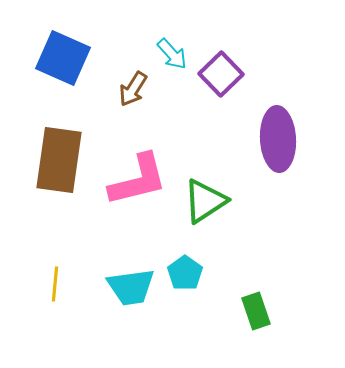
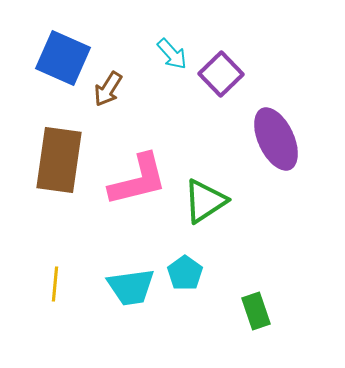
brown arrow: moved 25 px left
purple ellipse: moved 2 px left; rotated 22 degrees counterclockwise
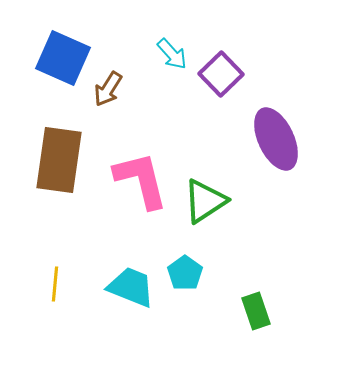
pink L-shape: moved 3 px right; rotated 90 degrees counterclockwise
cyan trapezoid: rotated 150 degrees counterclockwise
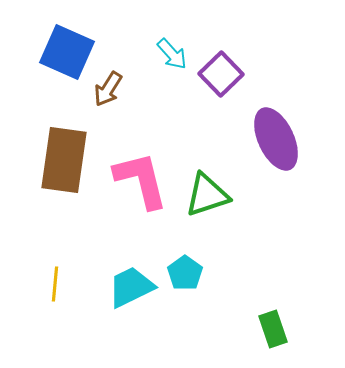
blue square: moved 4 px right, 6 px up
brown rectangle: moved 5 px right
green triangle: moved 2 px right, 6 px up; rotated 15 degrees clockwise
cyan trapezoid: rotated 48 degrees counterclockwise
green rectangle: moved 17 px right, 18 px down
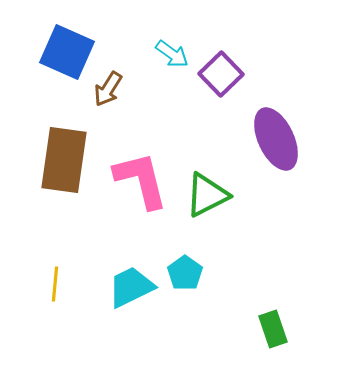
cyan arrow: rotated 12 degrees counterclockwise
green triangle: rotated 9 degrees counterclockwise
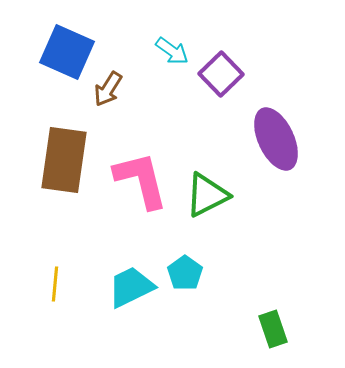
cyan arrow: moved 3 px up
